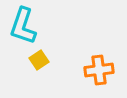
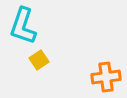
orange cross: moved 7 px right, 7 px down
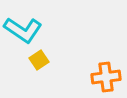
cyan L-shape: moved 4 px down; rotated 75 degrees counterclockwise
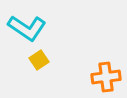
cyan L-shape: moved 4 px right, 2 px up
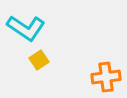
cyan L-shape: moved 1 px left
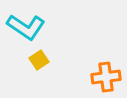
cyan L-shape: moved 1 px up
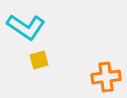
yellow square: rotated 18 degrees clockwise
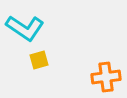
cyan L-shape: moved 1 px left, 1 px down
